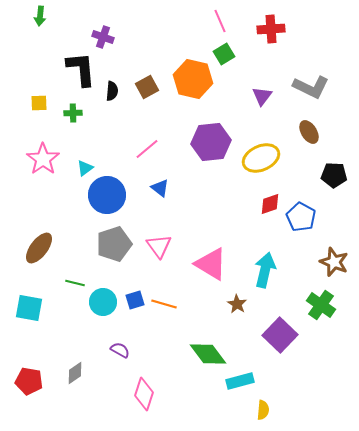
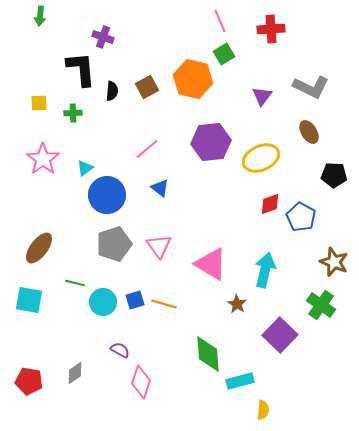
cyan square at (29, 308): moved 8 px up
green diamond at (208, 354): rotated 33 degrees clockwise
pink diamond at (144, 394): moved 3 px left, 12 px up
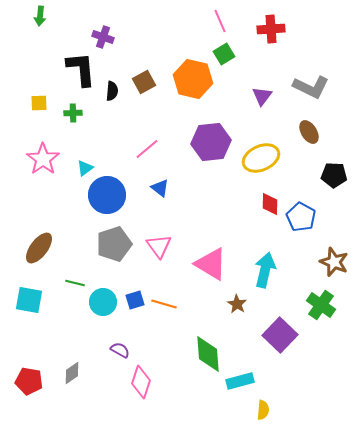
brown square at (147, 87): moved 3 px left, 5 px up
red diamond at (270, 204): rotated 70 degrees counterclockwise
gray diamond at (75, 373): moved 3 px left
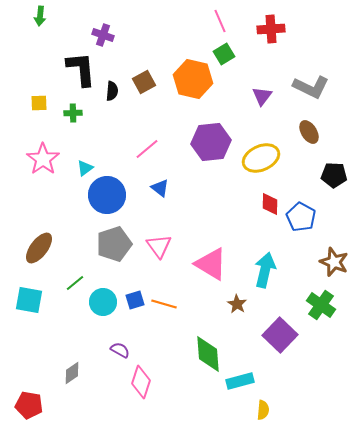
purple cross at (103, 37): moved 2 px up
green line at (75, 283): rotated 54 degrees counterclockwise
red pentagon at (29, 381): moved 24 px down
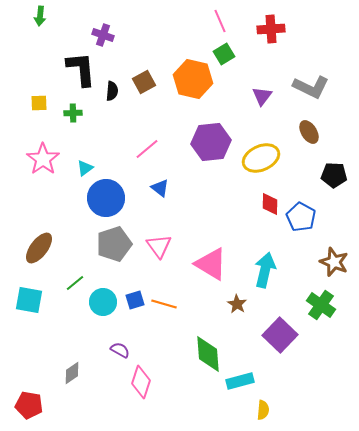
blue circle at (107, 195): moved 1 px left, 3 px down
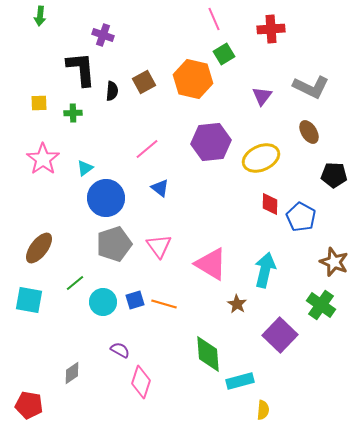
pink line at (220, 21): moved 6 px left, 2 px up
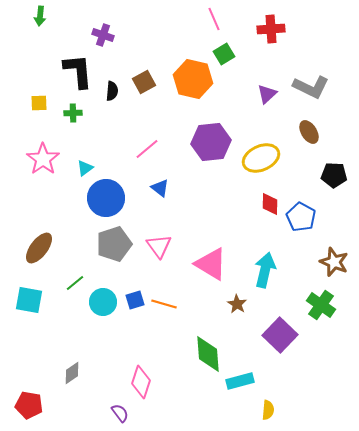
black L-shape at (81, 69): moved 3 px left, 2 px down
purple triangle at (262, 96): moved 5 px right, 2 px up; rotated 10 degrees clockwise
purple semicircle at (120, 350): moved 63 px down; rotated 24 degrees clockwise
yellow semicircle at (263, 410): moved 5 px right
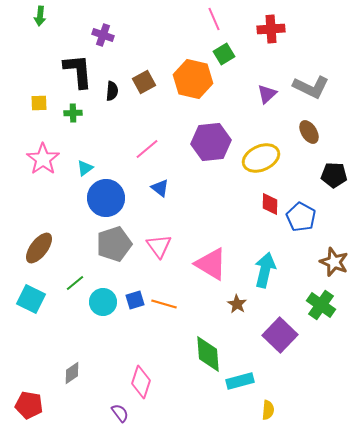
cyan square at (29, 300): moved 2 px right, 1 px up; rotated 16 degrees clockwise
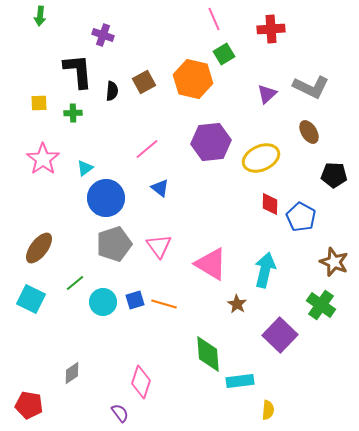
cyan rectangle at (240, 381): rotated 8 degrees clockwise
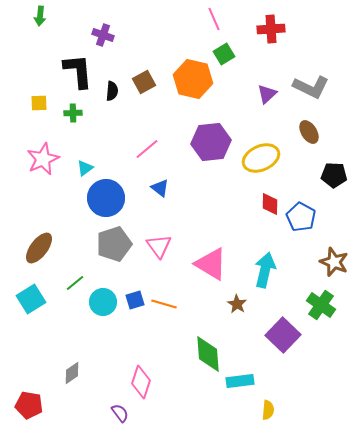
pink star at (43, 159): rotated 12 degrees clockwise
cyan square at (31, 299): rotated 32 degrees clockwise
purple square at (280, 335): moved 3 px right
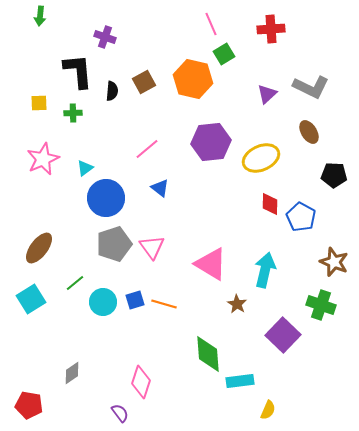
pink line at (214, 19): moved 3 px left, 5 px down
purple cross at (103, 35): moved 2 px right, 2 px down
pink triangle at (159, 246): moved 7 px left, 1 px down
green cross at (321, 305): rotated 16 degrees counterclockwise
yellow semicircle at (268, 410): rotated 18 degrees clockwise
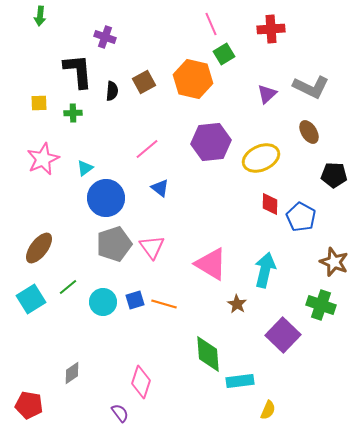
green line at (75, 283): moved 7 px left, 4 px down
